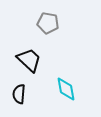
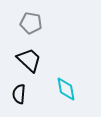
gray pentagon: moved 17 px left
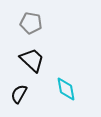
black trapezoid: moved 3 px right
black semicircle: rotated 24 degrees clockwise
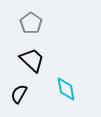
gray pentagon: rotated 25 degrees clockwise
